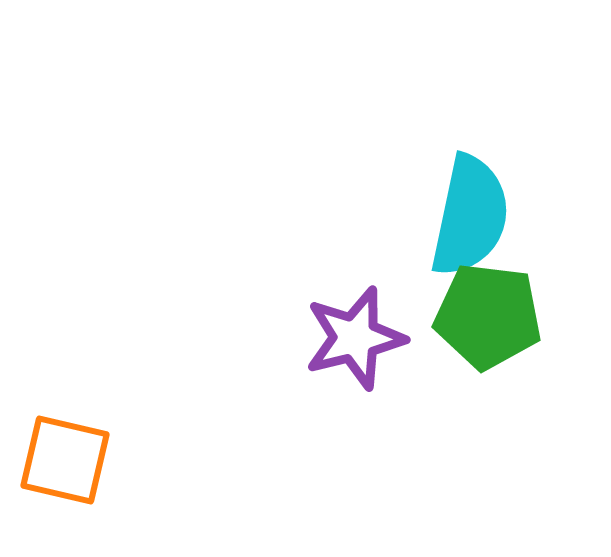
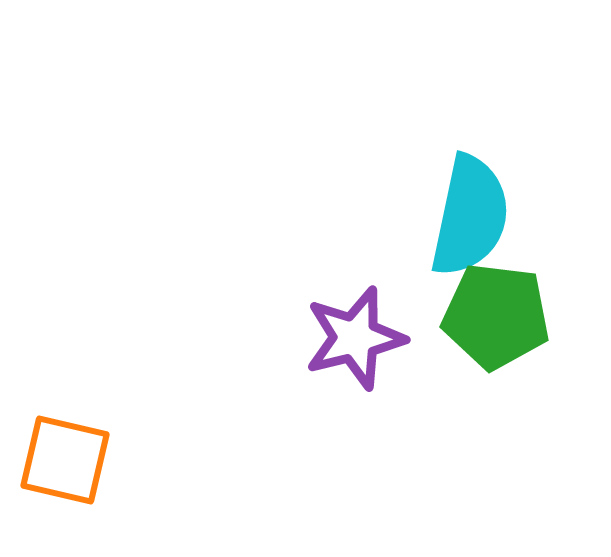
green pentagon: moved 8 px right
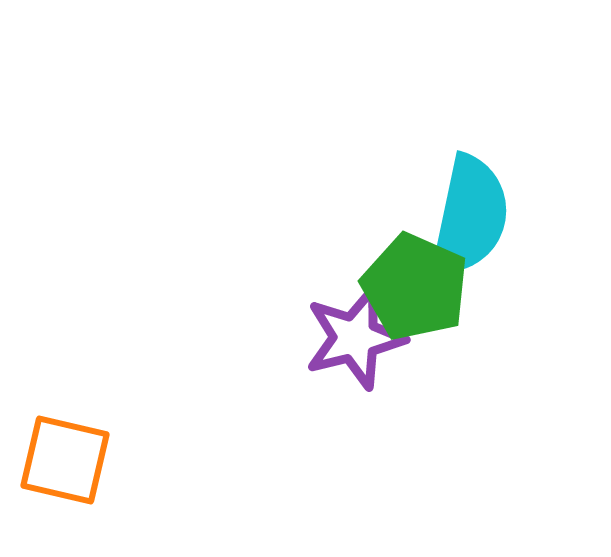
green pentagon: moved 81 px left, 29 px up; rotated 17 degrees clockwise
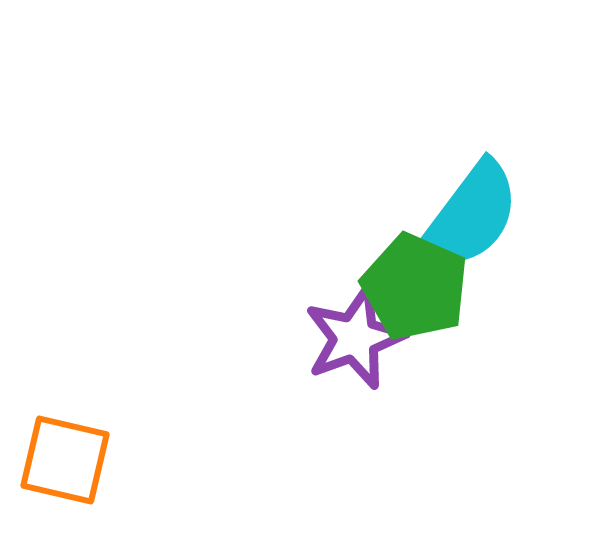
cyan semicircle: rotated 25 degrees clockwise
purple star: rotated 6 degrees counterclockwise
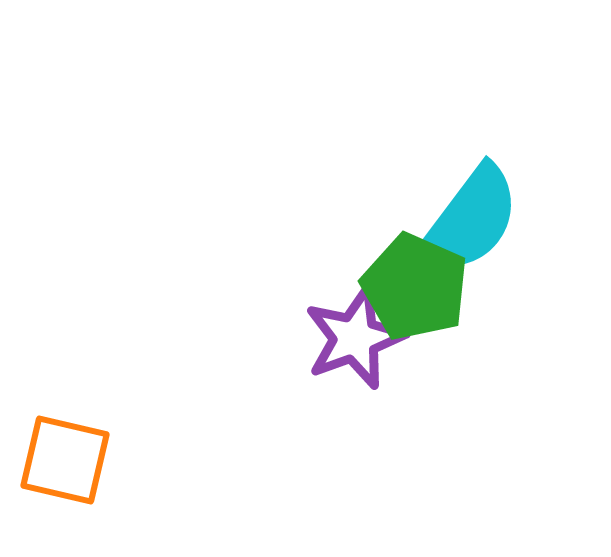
cyan semicircle: moved 4 px down
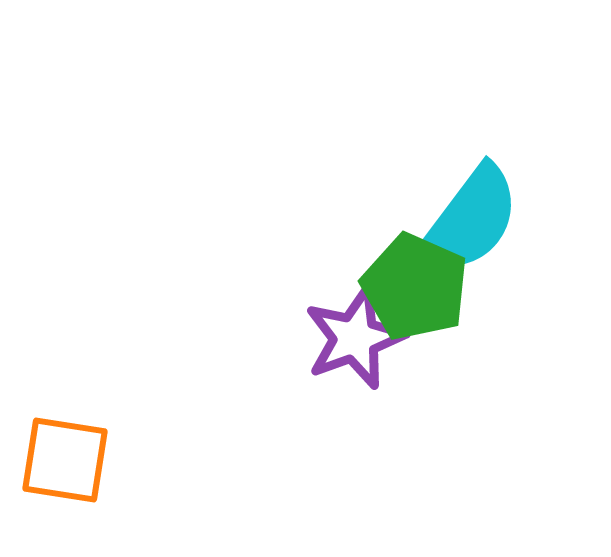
orange square: rotated 4 degrees counterclockwise
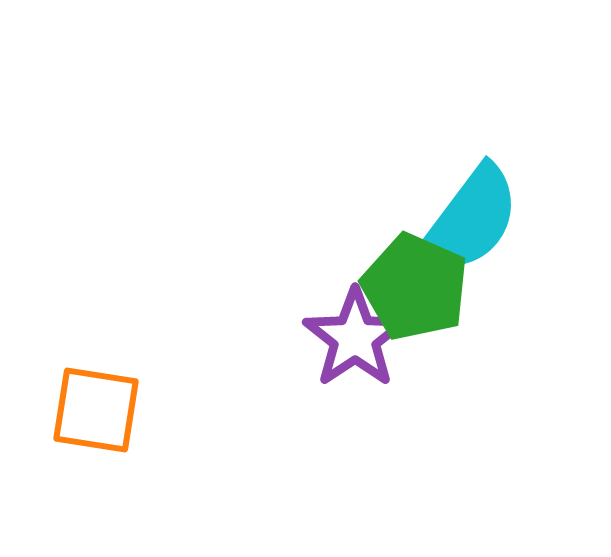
purple star: rotated 14 degrees counterclockwise
orange square: moved 31 px right, 50 px up
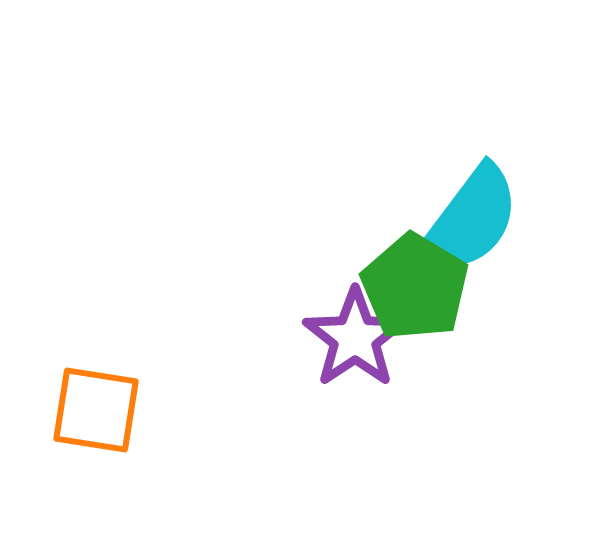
green pentagon: rotated 7 degrees clockwise
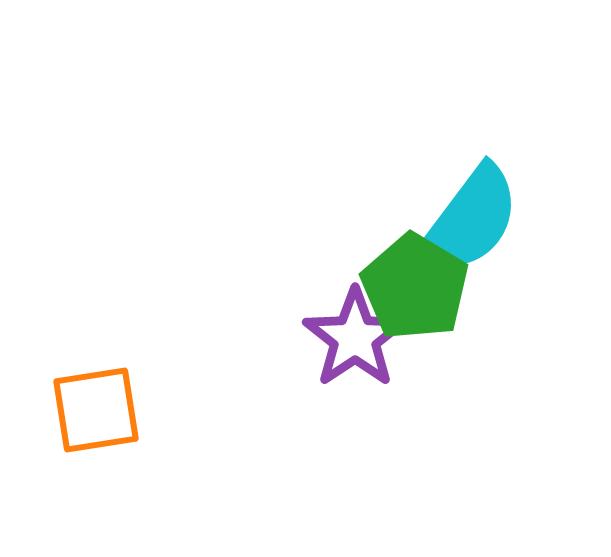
orange square: rotated 18 degrees counterclockwise
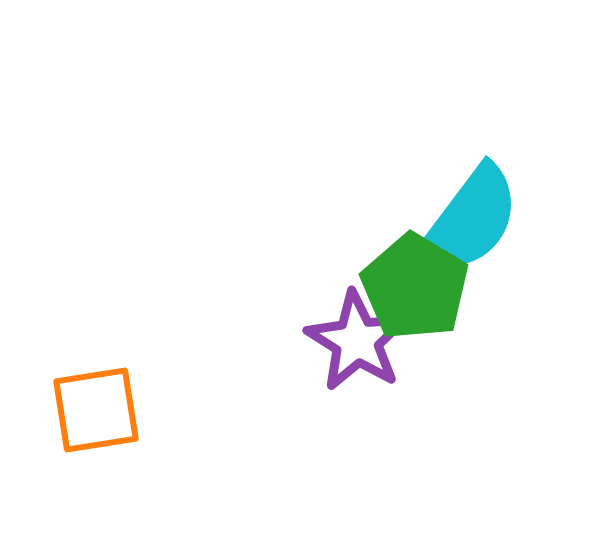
purple star: moved 2 px right, 3 px down; rotated 6 degrees counterclockwise
